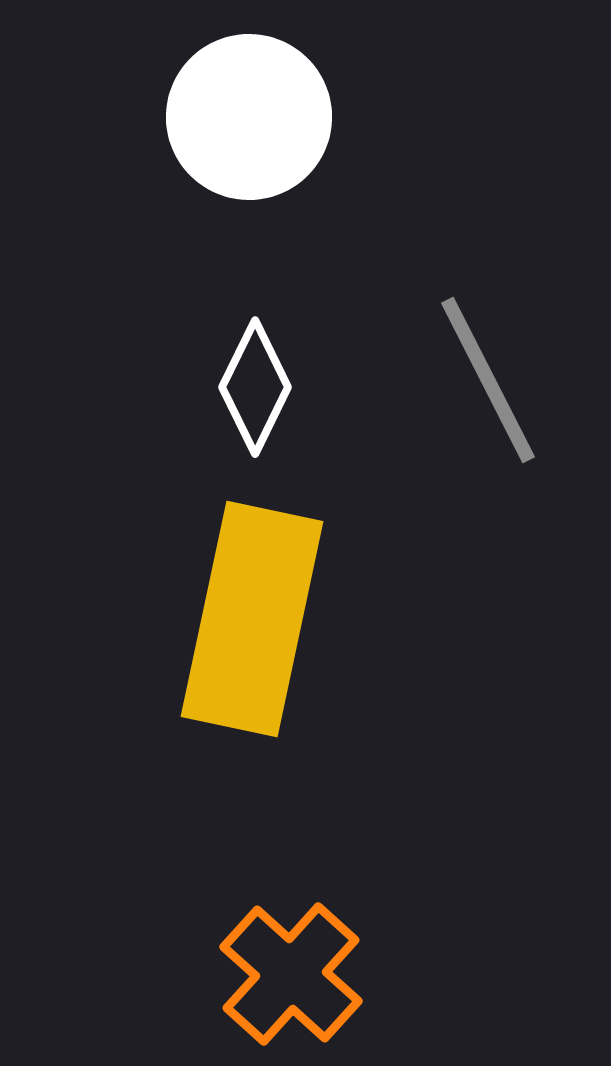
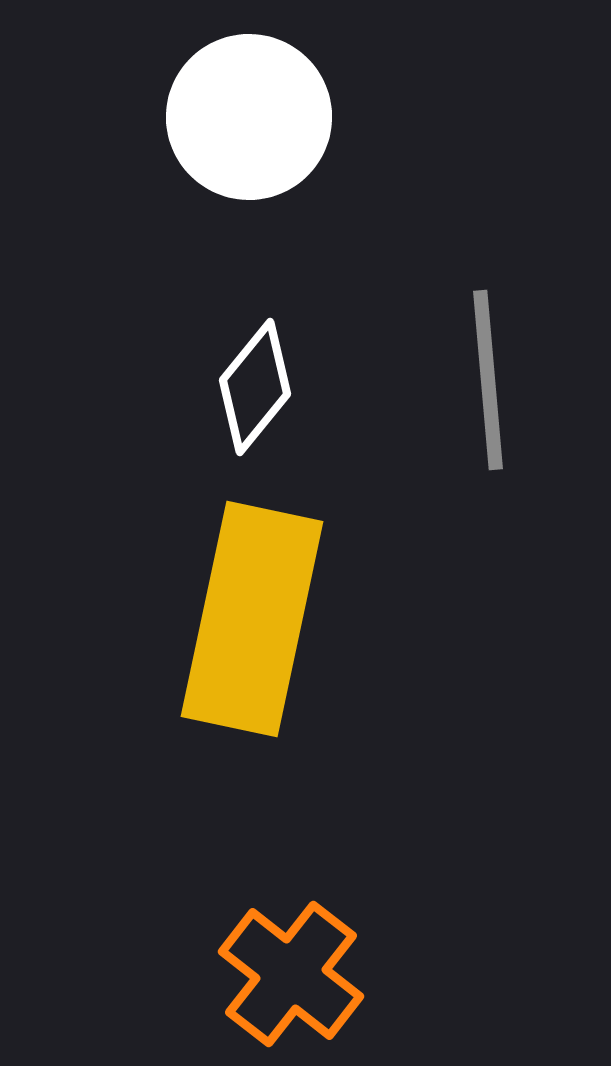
gray line: rotated 22 degrees clockwise
white diamond: rotated 13 degrees clockwise
orange cross: rotated 4 degrees counterclockwise
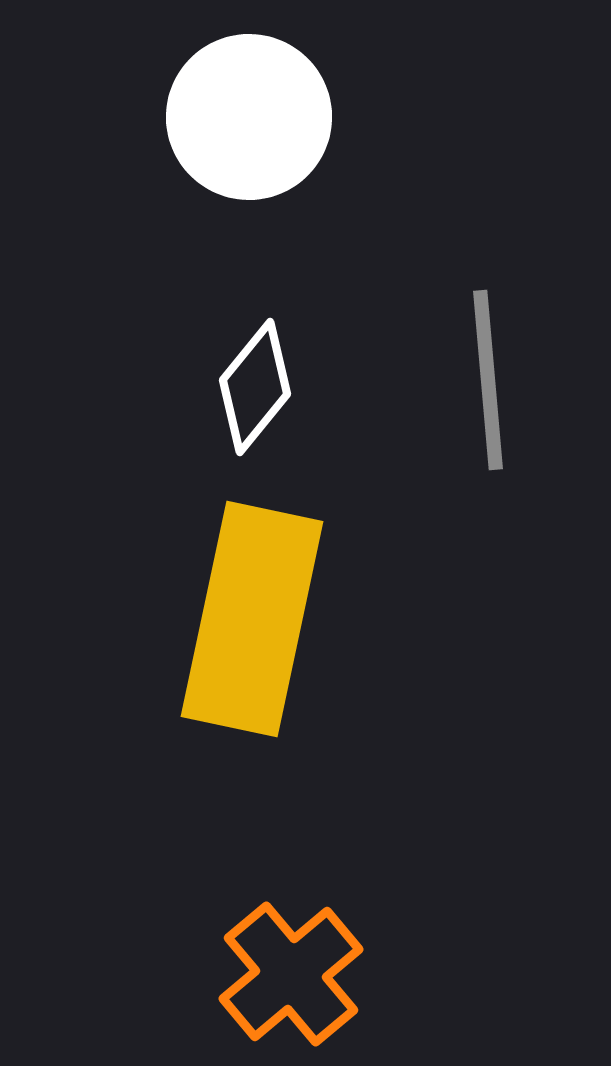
orange cross: rotated 12 degrees clockwise
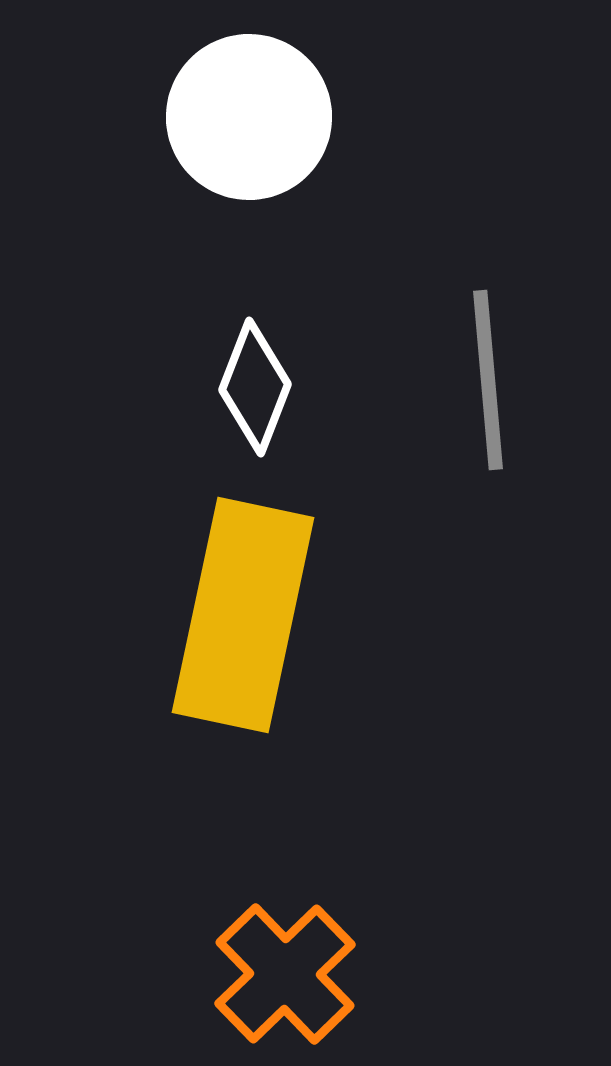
white diamond: rotated 18 degrees counterclockwise
yellow rectangle: moved 9 px left, 4 px up
orange cross: moved 6 px left; rotated 4 degrees counterclockwise
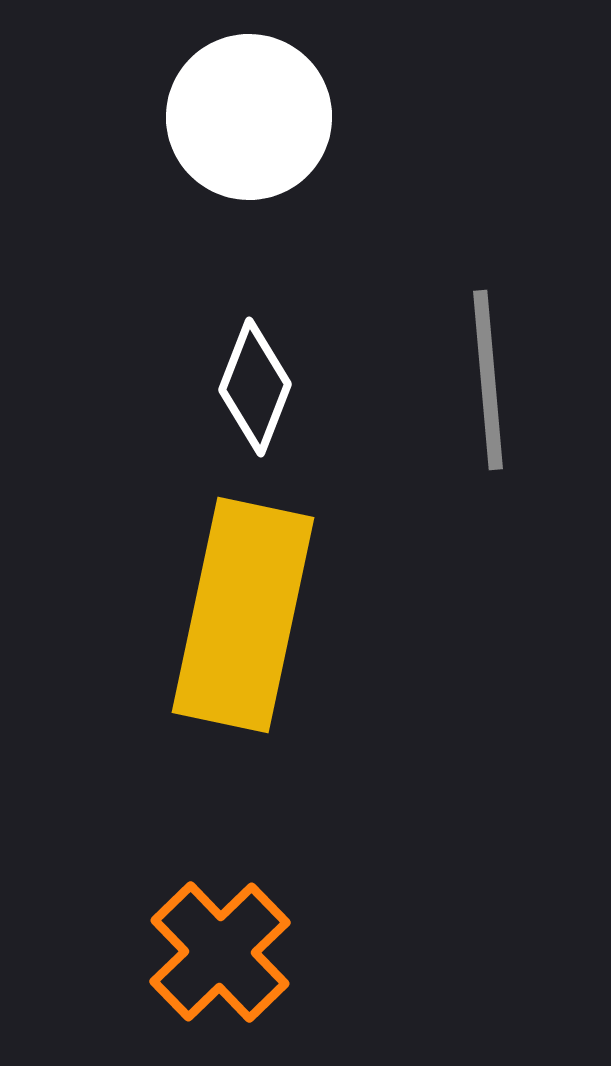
orange cross: moved 65 px left, 22 px up
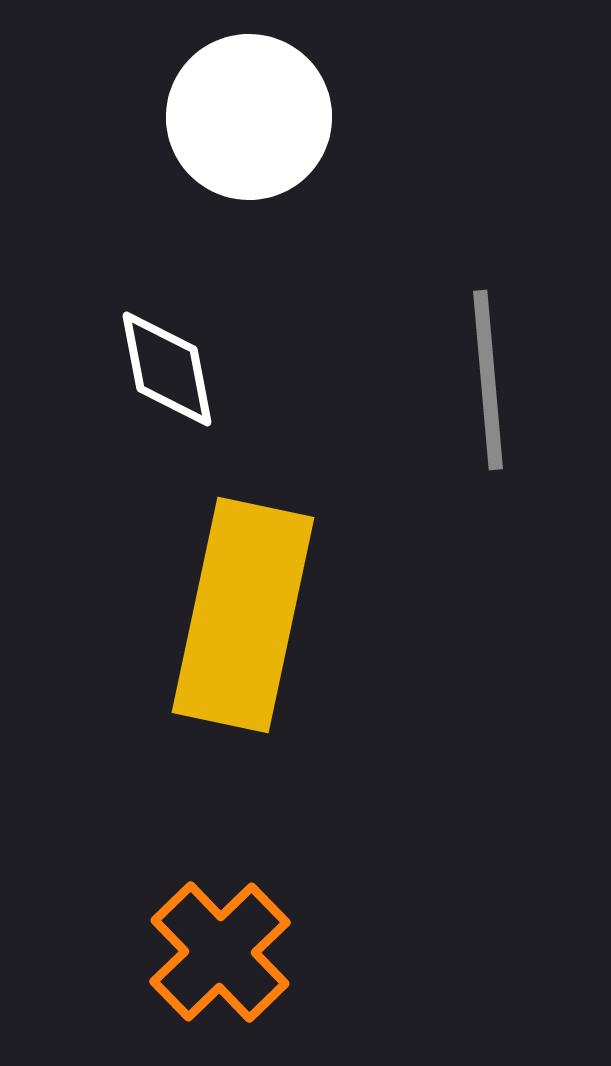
white diamond: moved 88 px left, 18 px up; rotated 32 degrees counterclockwise
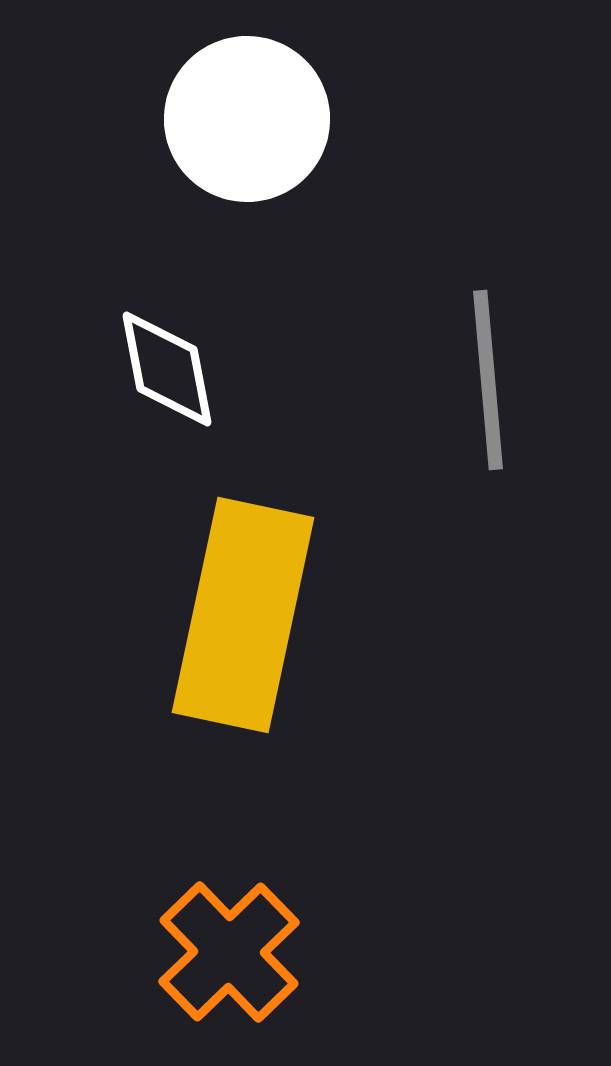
white circle: moved 2 px left, 2 px down
orange cross: moved 9 px right
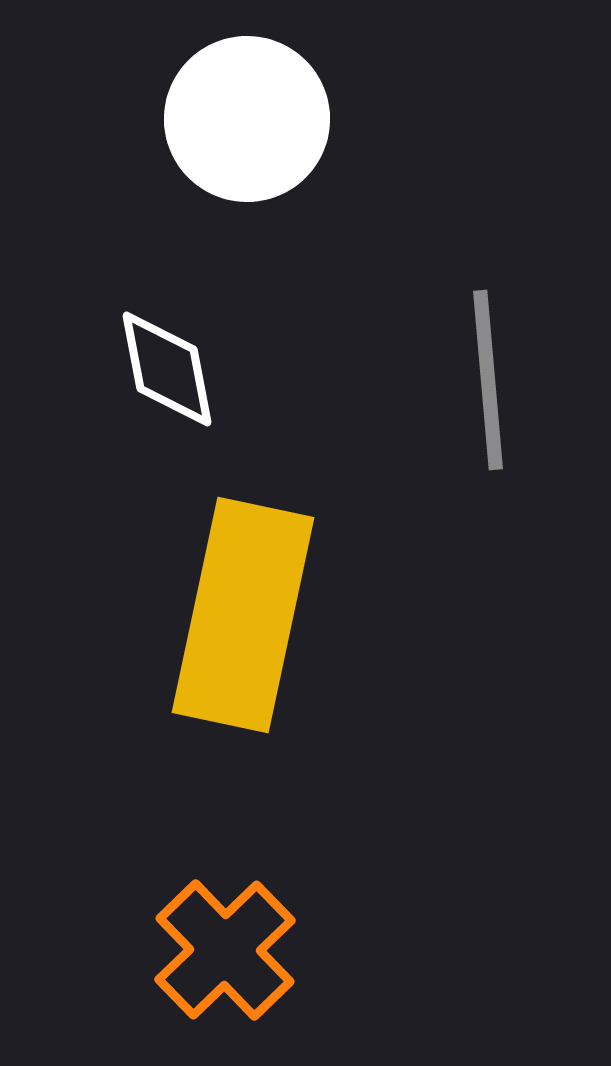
orange cross: moved 4 px left, 2 px up
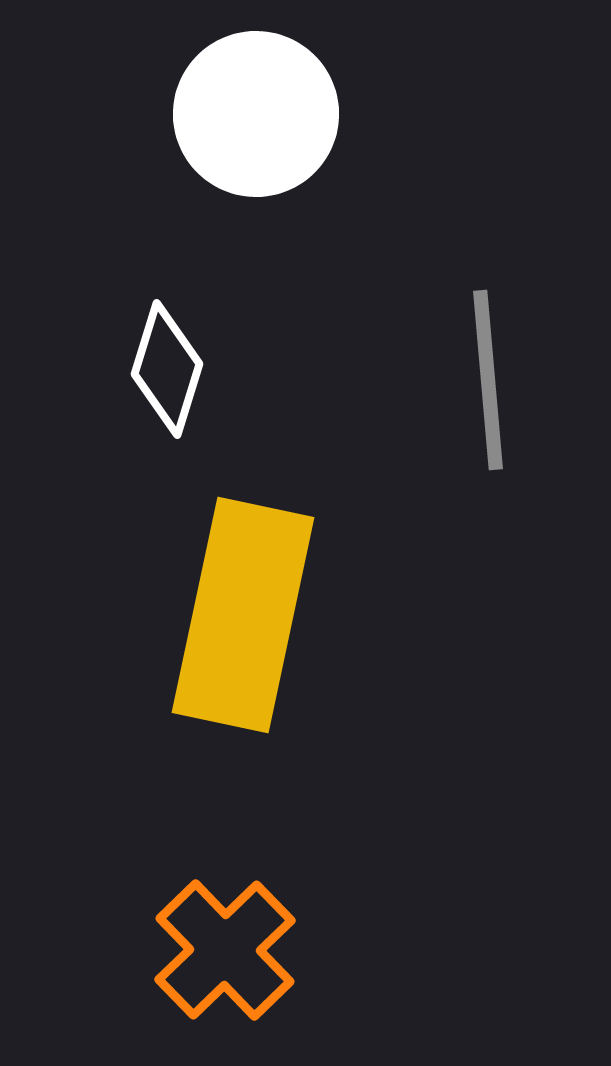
white circle: moved 9 px right, 5 px up
white diamond: rotated 28 degrees clockwise
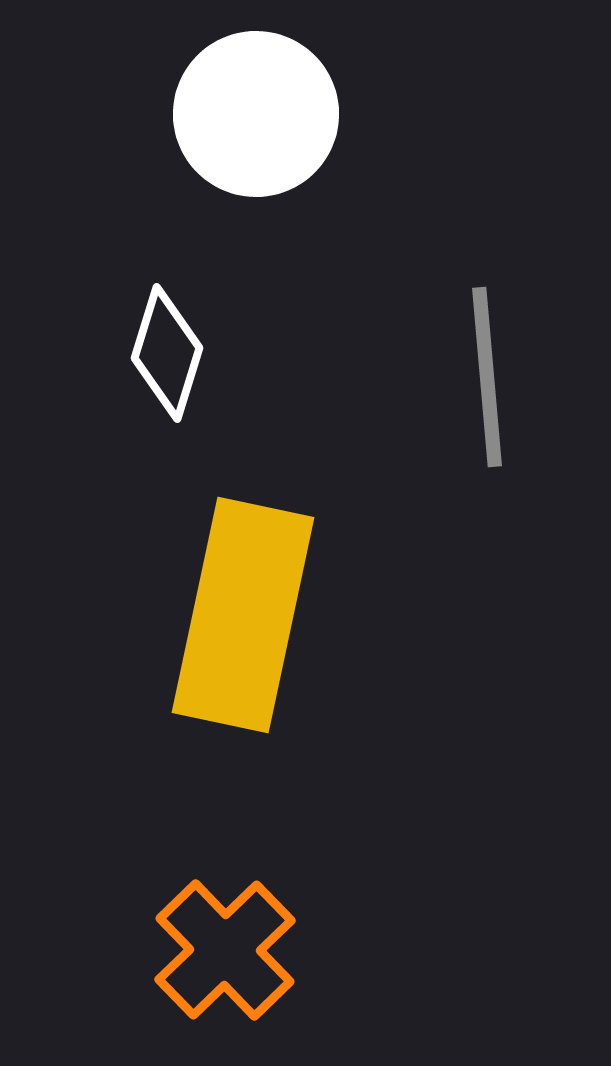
white diamond: moved 16 px up
gray line: moved 1 px left, 3 px up
